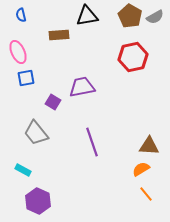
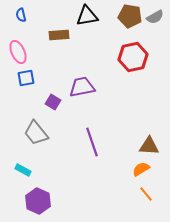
brown pentagon: rotated 20 degrees counterclockwise
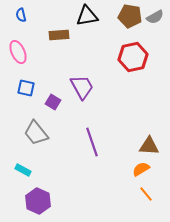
blue square: moved 10 px down; rotated 24 degrees clockwise
purple trapezoid: rotated 72 degrees clockwise
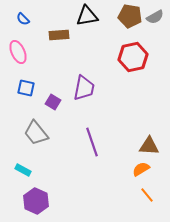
blue semicircle: moved 2 px right, 4 px down; rotated 32 degrees counterclockwise
purple trapezoid: moved 2 px right, 1 px down; rotated 40 degrees clockwise
orange line: moved 1 px right, 1 px down
purple hexagon: moved 2 px left
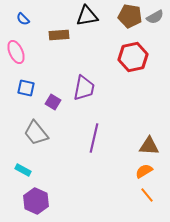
pink ellipse: moved 2 px left
purple line: moved 2 px right, 4 px up; rotated 32 degrees clockwise
orange semicircle: moved 3 px right, 2 px down
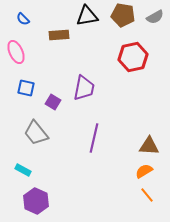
brown pentagon: moved 7 px left, 1 px up
